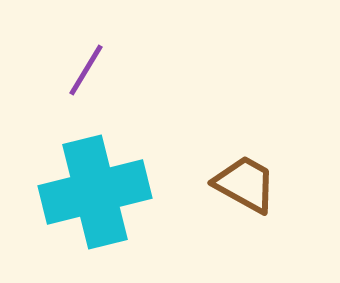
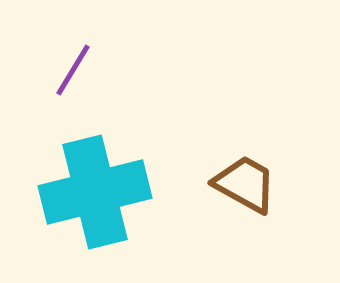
purple line: moved 13 px left
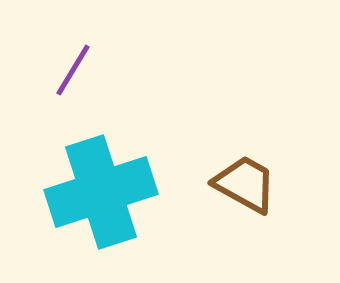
cyan cross: moved 6 px right; rotated 4 degrees counterclockwise
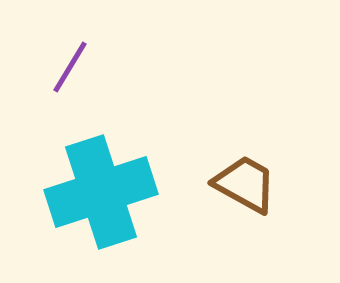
purple line: moved 3 px left, 3 px up
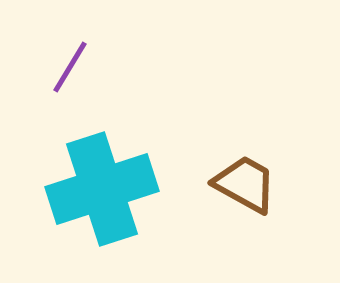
cyan cross: moved 1 px right, 3 px up
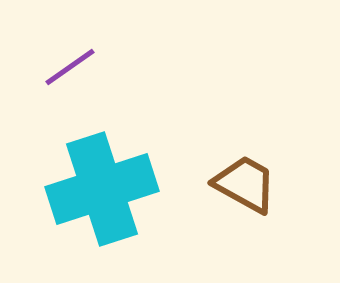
purple line: rotated 24 degrees clockwise
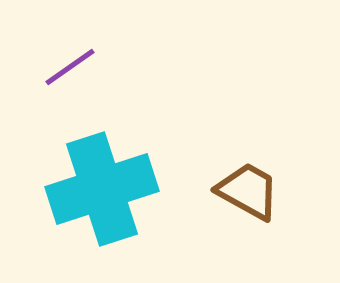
brown trapezoid: moved 3 px right, 7 px down
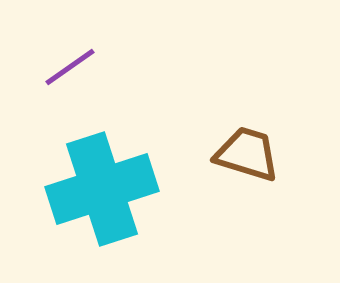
brown trapezoid: moved 1 px left, 37 px up; rotated 12 degrees counterclockwise
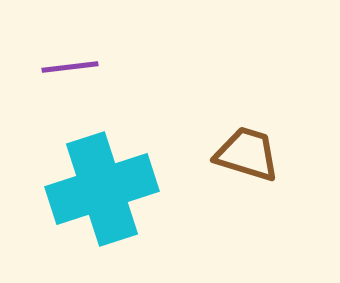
purple line: rotated 28 degrees clockwise
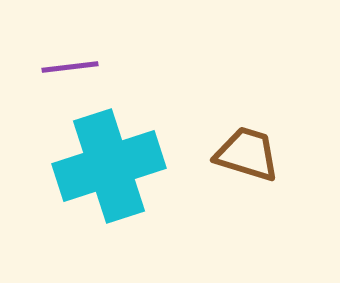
cyan cross: moved 7 px right, 23 px up
